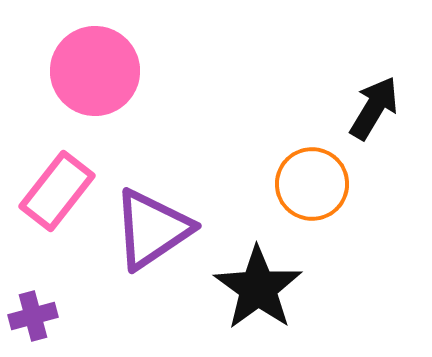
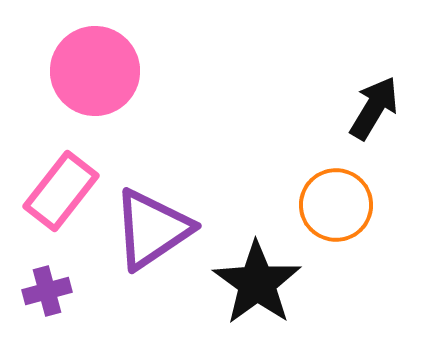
orange circle: moved 24 px right, 21 px down
pink rectangle: moved 4 px right
black star: moved 1 px left, 5 px up
purple cross: moved 14 px right, 25 px up
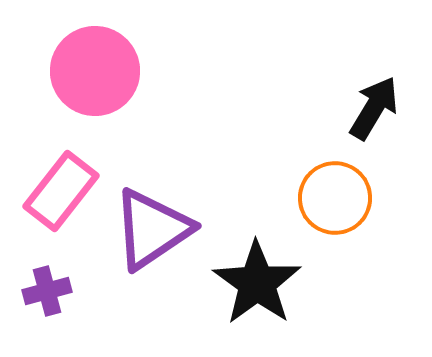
orange circle: moved 1 px left, 7 px up
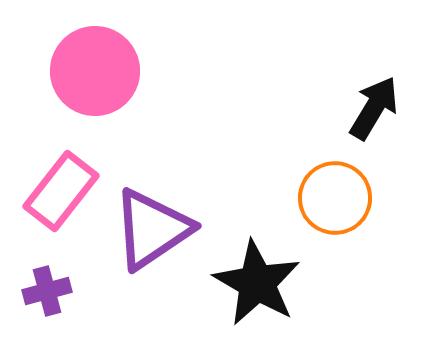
black star: rotated 6 degrees counterclockwise
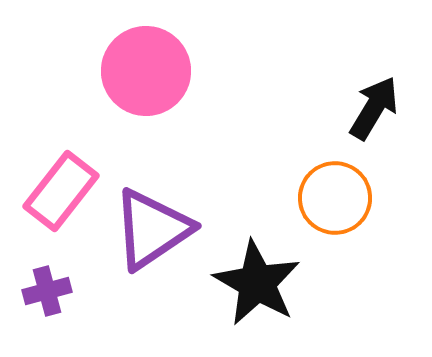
pink circle: moved 51 px right
